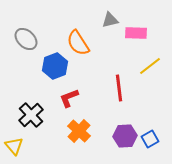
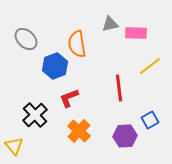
gray triangle: moved 4 px down
orange semicircle: moved 1 px left, 1 px down; rotated 24 degrees clockwise
black cross: moved 4 px right
blue square: moved 19 px up
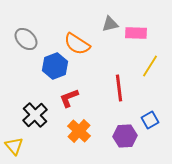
orange semicircle: rotated 48 degrees counterclockwise
yellow line: rotated 20 degrees counterclockwise
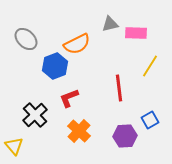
orange semicircle: rotated 60 degrees counterclockwise
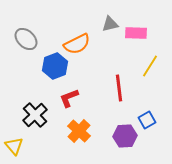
blue square: moved 3 px left
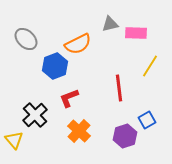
orange semicircle: moved 1 px right
purple hexagon: rotated 15 degrees counterclockwise
yellow triangle: moved 6 px up
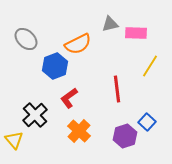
red line: moved 2 px left, 1 px down
red L-shape: rotated 15 degrees counterclockwise
blue square: moved 2 px down; rotated 18 degrees counterclockwise
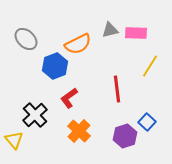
gray triangle: moved 6 px down
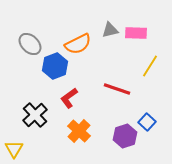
gray ellipse: moved 4 px right, 5 px down
red line: rotated 64 degrees counterclockwise
yellow triangle: moved 9 px down; rotated 12 degrees clockwise
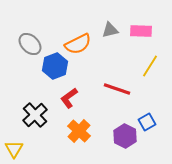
pink rectangle: moved 5 px right, 2 px up
blue square: rotated 18 degrees clockwise
purple hexagon: rotated 15 degrees counterclockwise
